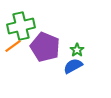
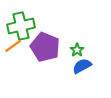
blue semicircle: moved 9 px right
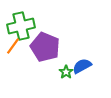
orange line: rotated 18 degrees counterclockwise
green star: moved 11 px left, 22 px down
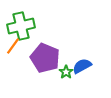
purple pentagon: moved 11 px down
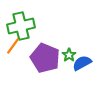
blue semicircle: moved 3 px up
green star: moved 3 px right, 17 px up
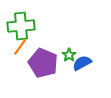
green cross: rotated 8 degrees clockwise
orange line: moved 7 px right, 1 px down
purple pentagon: moved 2 px left, 5 px down
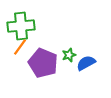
green star: rotated 16 degrees clockwise
blue semicircle: moved 4 px right
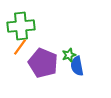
blue semicircle: moved 9 px left, 3 px down; rotated 72 degrees counterclockwise
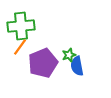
purple pentagon: rotated 28 degrees clockwise
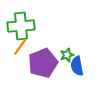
green star: moved 2 px left
